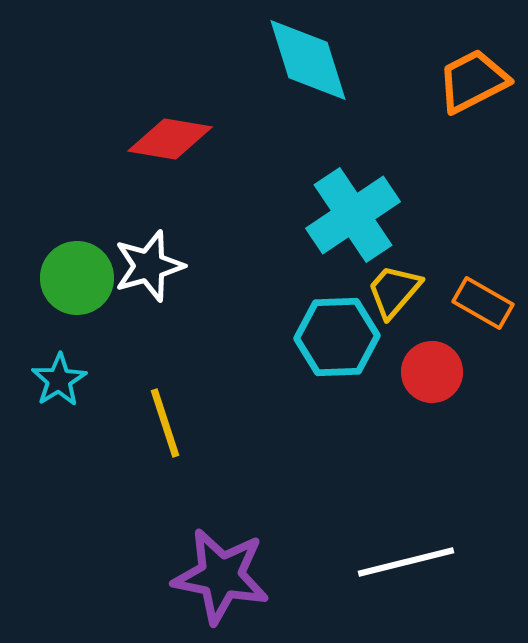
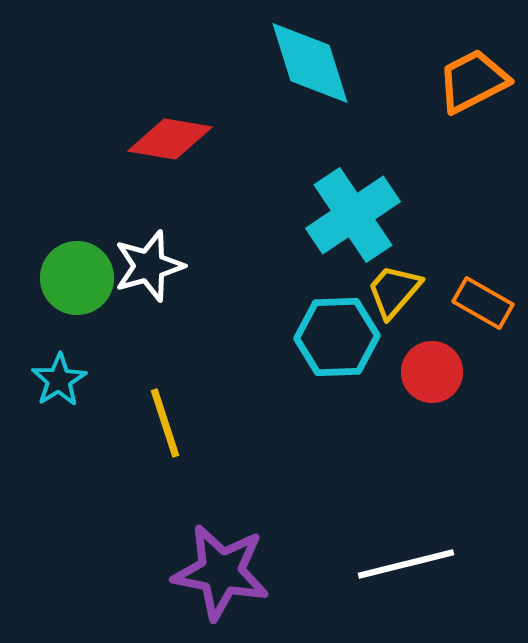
cyan diamond: moved 2 px right, 3 px down
white line: moved 2 px down
purple star: moved 4 px up
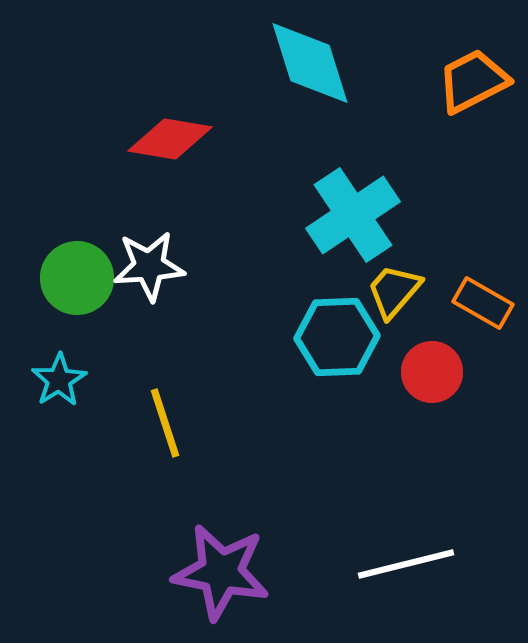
white star: rotated 12 degrees clockwise
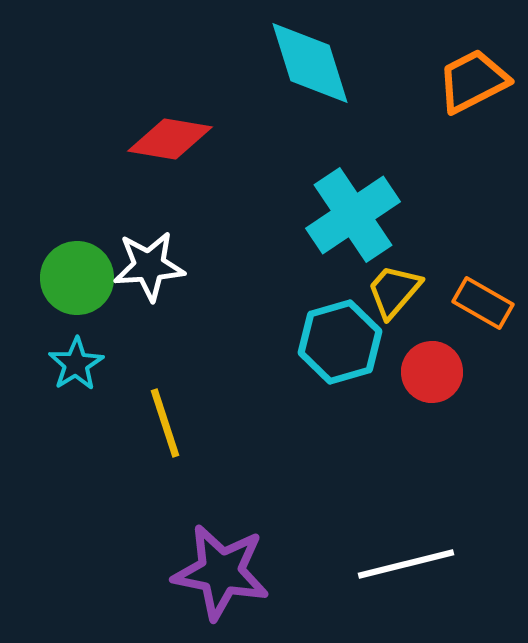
cyan hexagon: moved 3 px right, 5 px down; rotated 14 degrees counterclockwise
cyan star: moved 17 px right, 16 px up
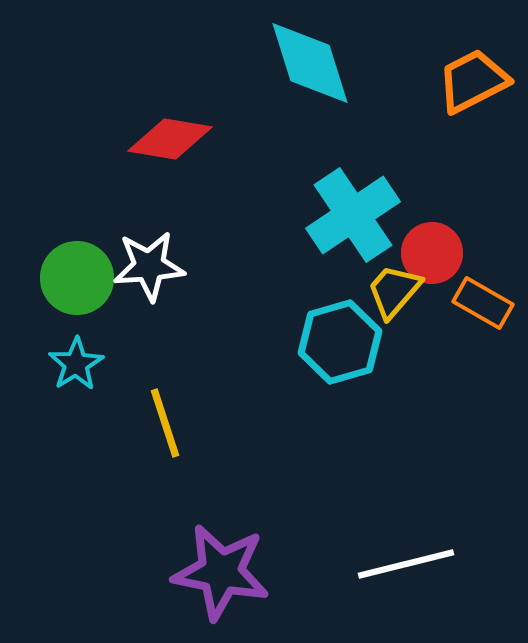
red circle: moved 119 px up
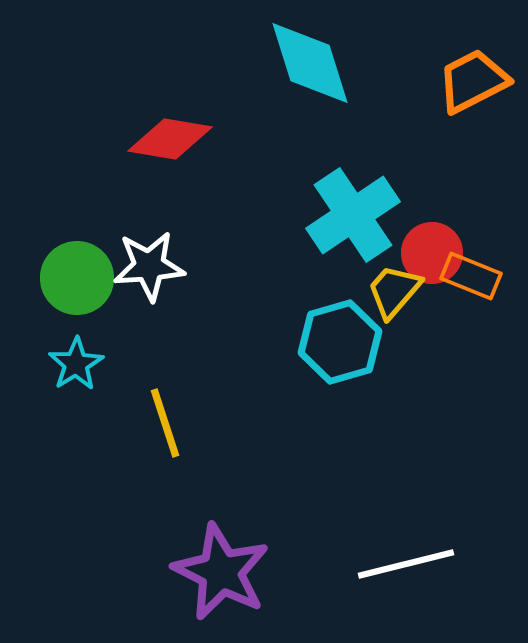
orange rectangle: moved 12 px left, 27 px up; rotated 8 degrees counterclockwise
purple star: rotated 16 degrees clockwise
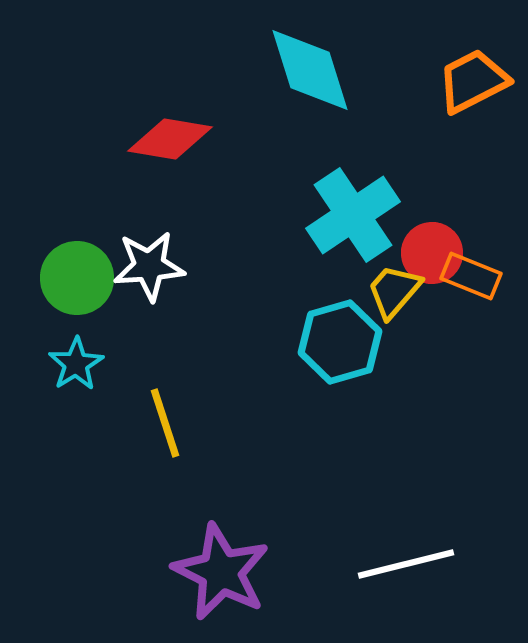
cyan diamond: moved 7 px down
